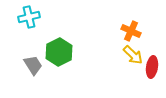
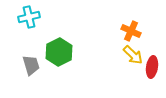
gray trapezoid: moved 2 px left; rotated 15 degrees clockwise
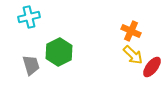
red ellipse: rotated 30 degrees clockwise
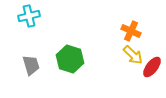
cyan cross: moved 1 px up
green hexagon: moved 11 px right, 7 px down; rotated 16 degrees counterclockwise
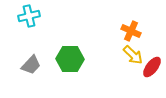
green hexagon: rotated 16 degrees counterclockwise
gray trapezoid: rotated 60 degrees clockwise
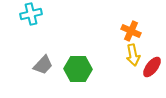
cyan cross: moved 2 px right, 2 px up
yellow arrow: rotated 35 degrees clockwise
green hexagon: moved 8 px right, 10 px down
gray trapezoid: moved 12 px right
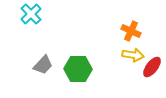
cyan cross: rotated 30 degrees counterclockwise
yellow arrow: rotated 70 degrees counterclockwise
